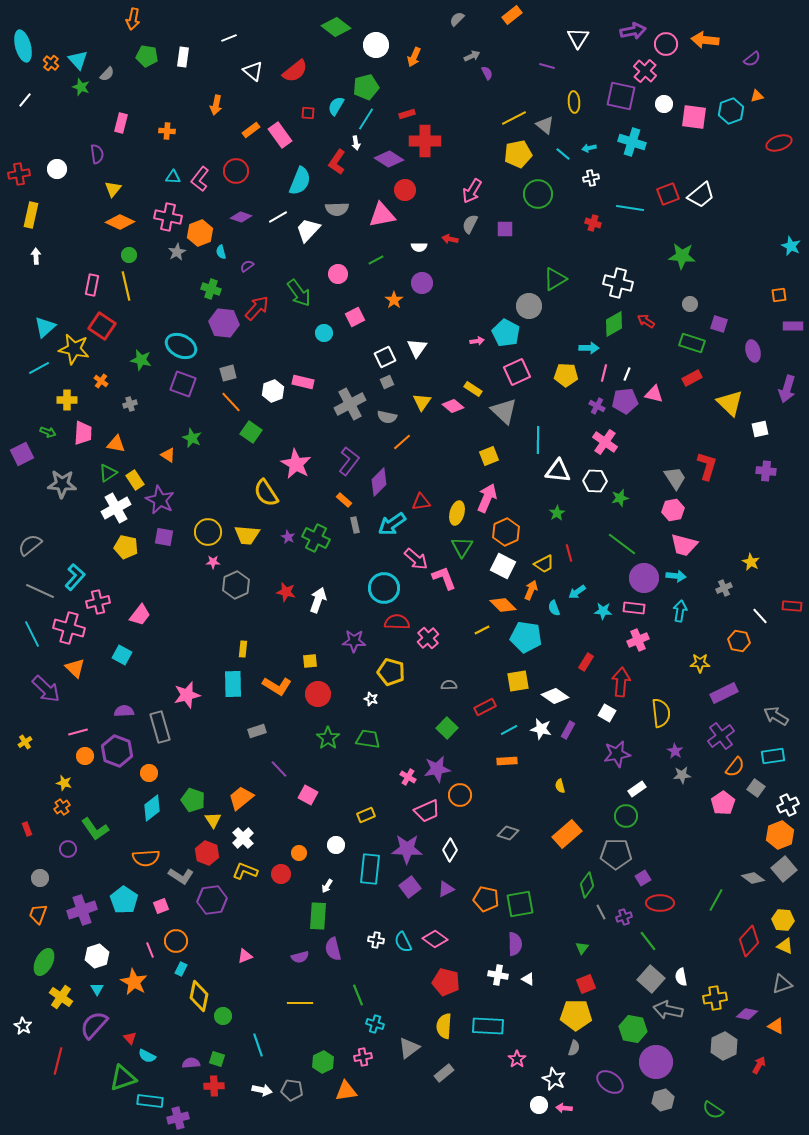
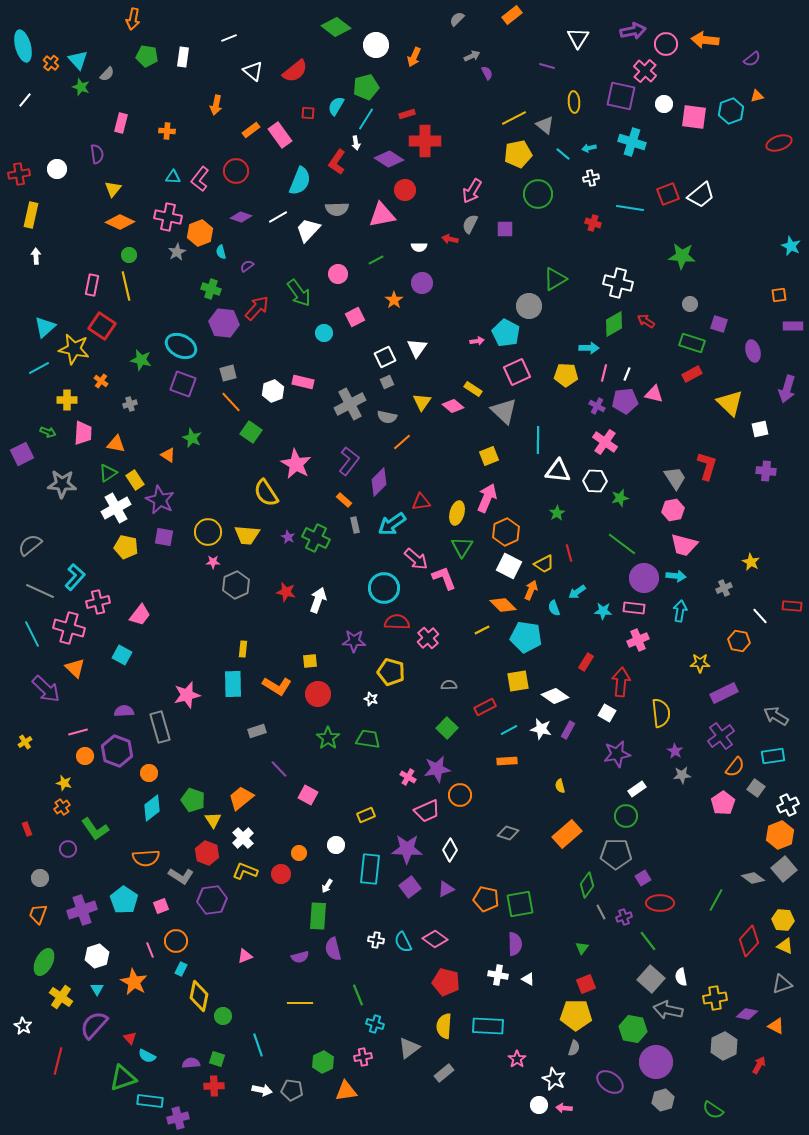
red rectangle at (692, 378): moved 4 px up
white square at (503, 566): moved 6 px right
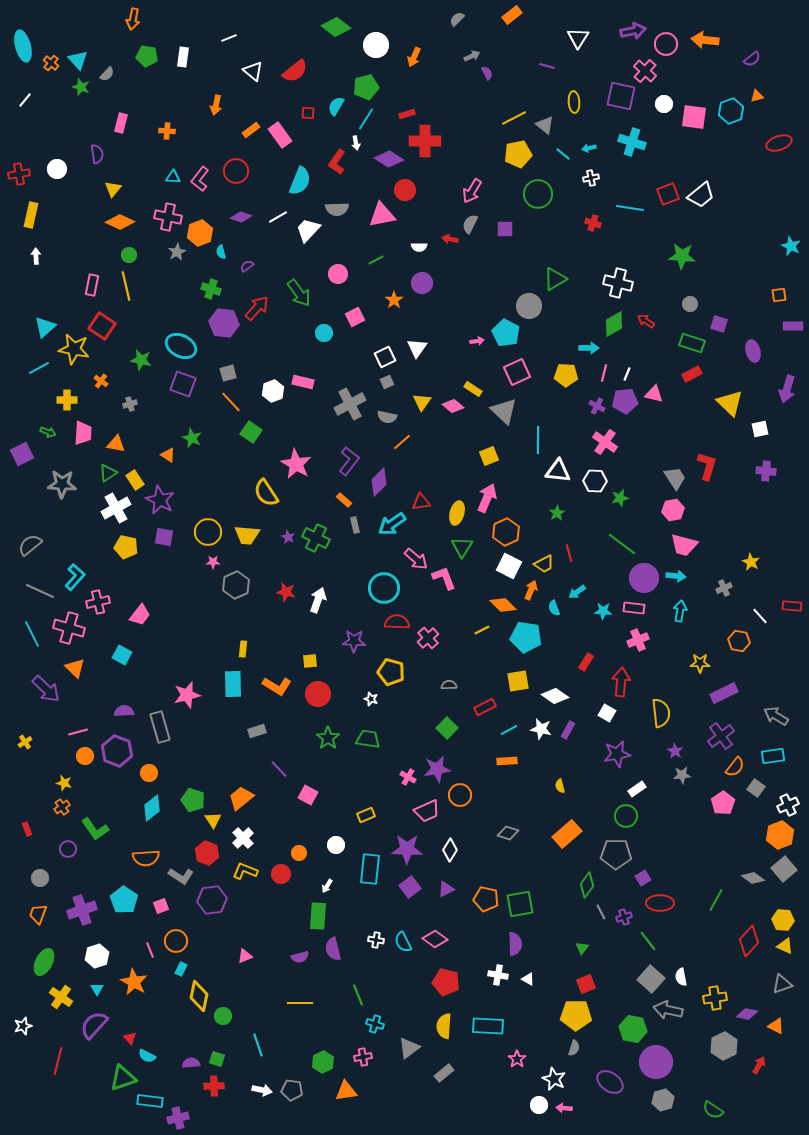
white star at (23, 1026): rotated 24 degrees clockwise
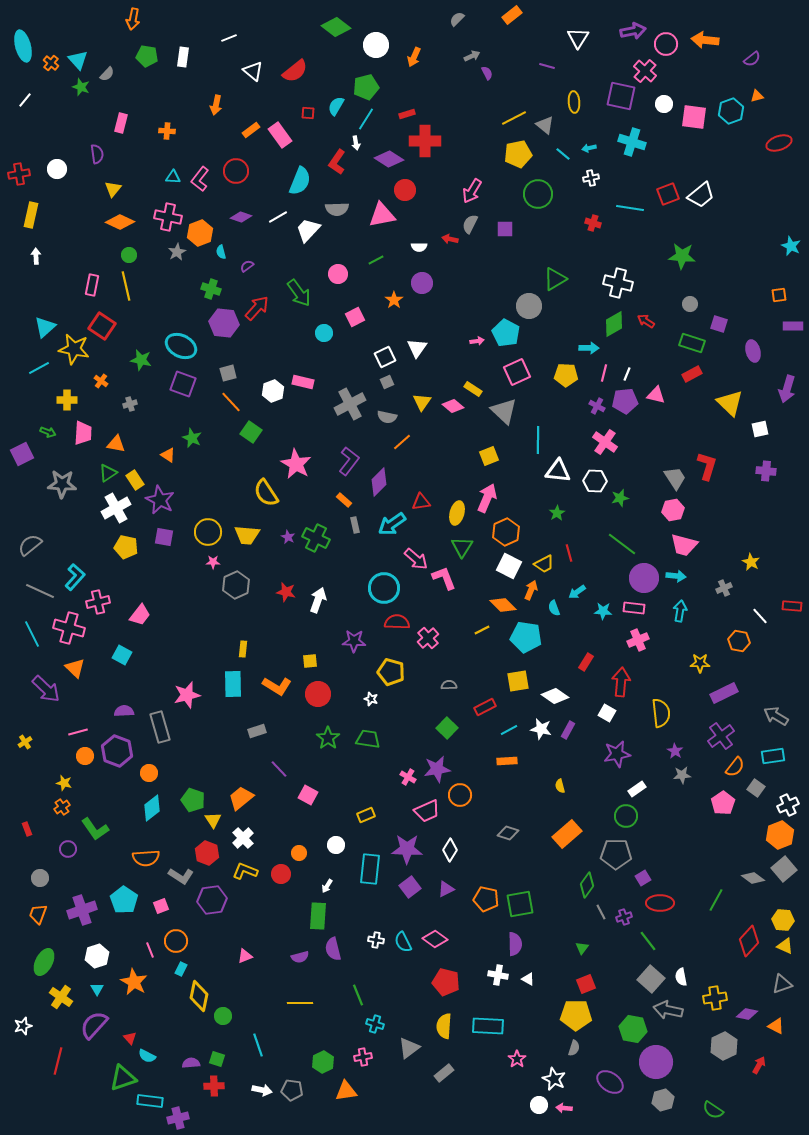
pink triangle at (654, 394): moved 2 px right, 1 px down
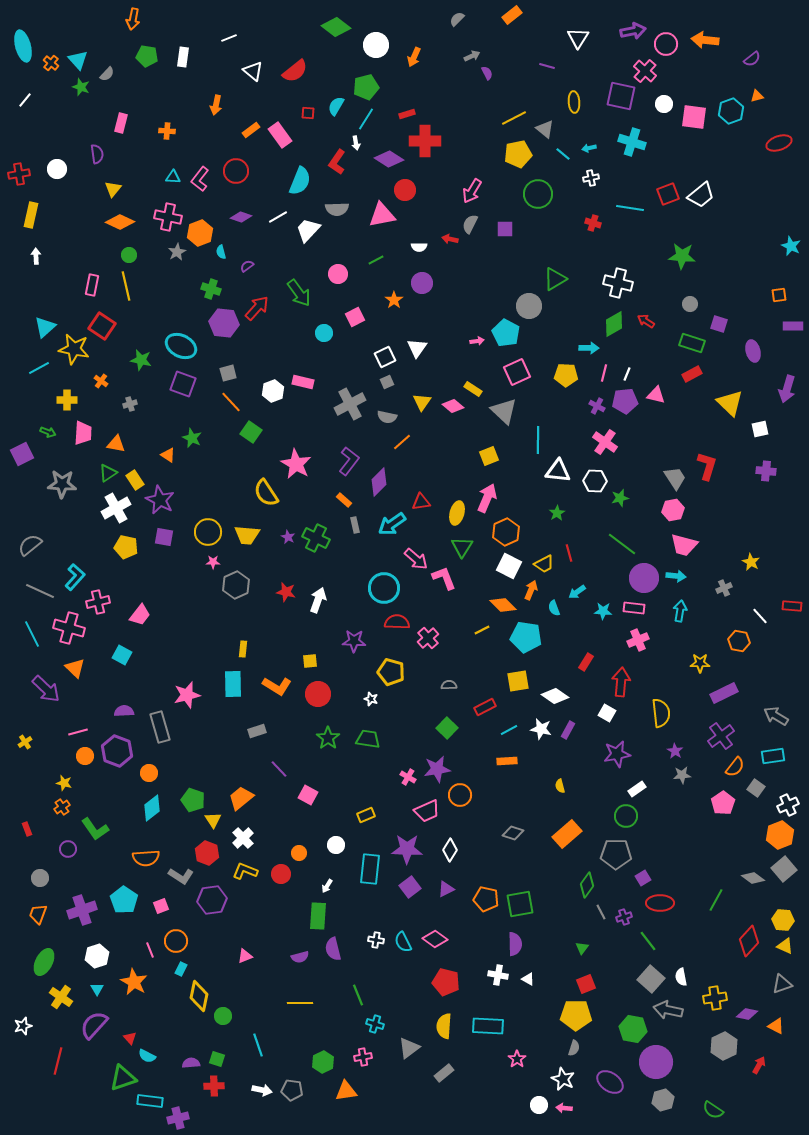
gray triangle at (545, 125): moved 4 px down
gray diamond at (508, 833): moved 5 px right
white star at (554, 1079): moved 9 px right
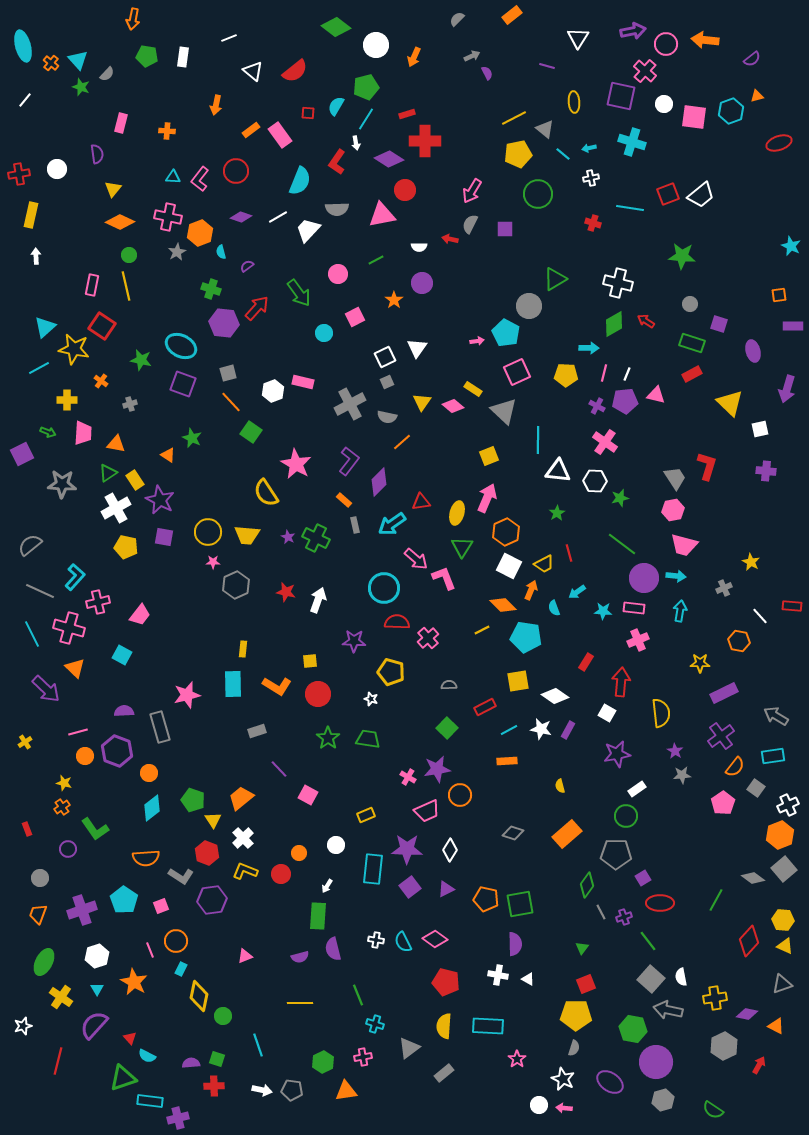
cyan rectangle at (370, 869): moved 3 px right
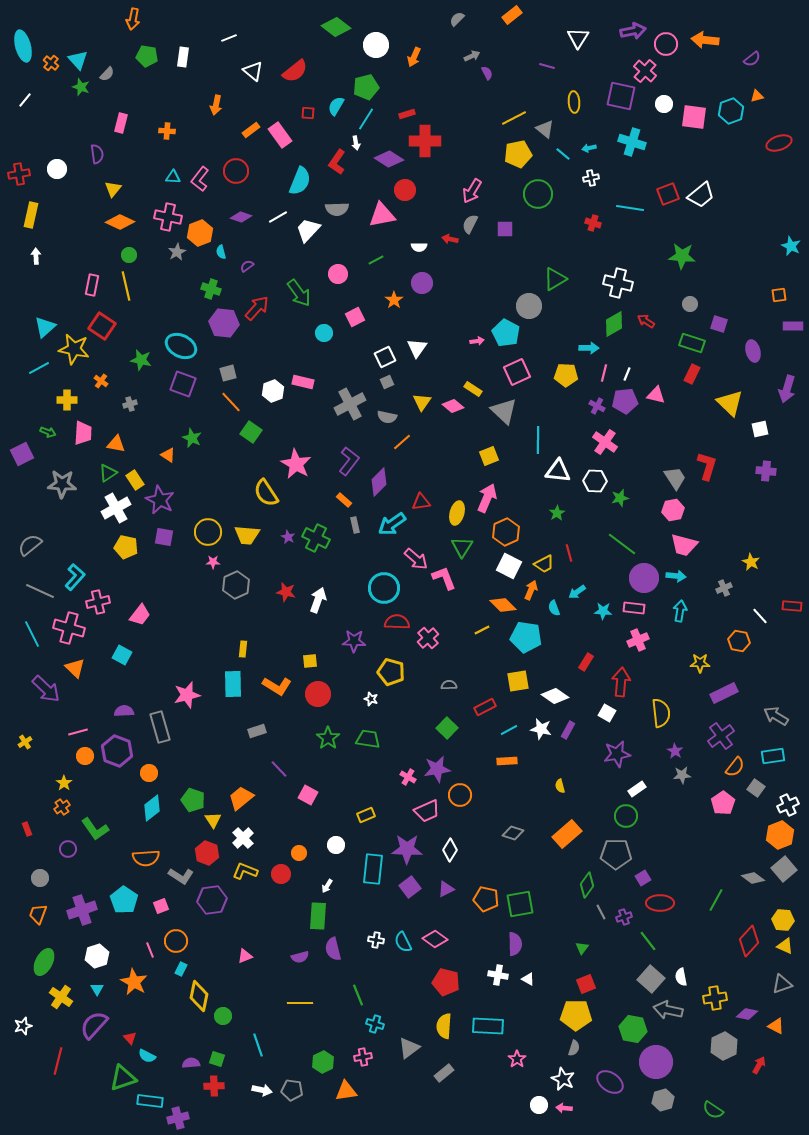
red rectangle at (692, 374): rotated 36 degrees counterclockwise
yellow star at (64, 783): rotated 21 degrees clockwise
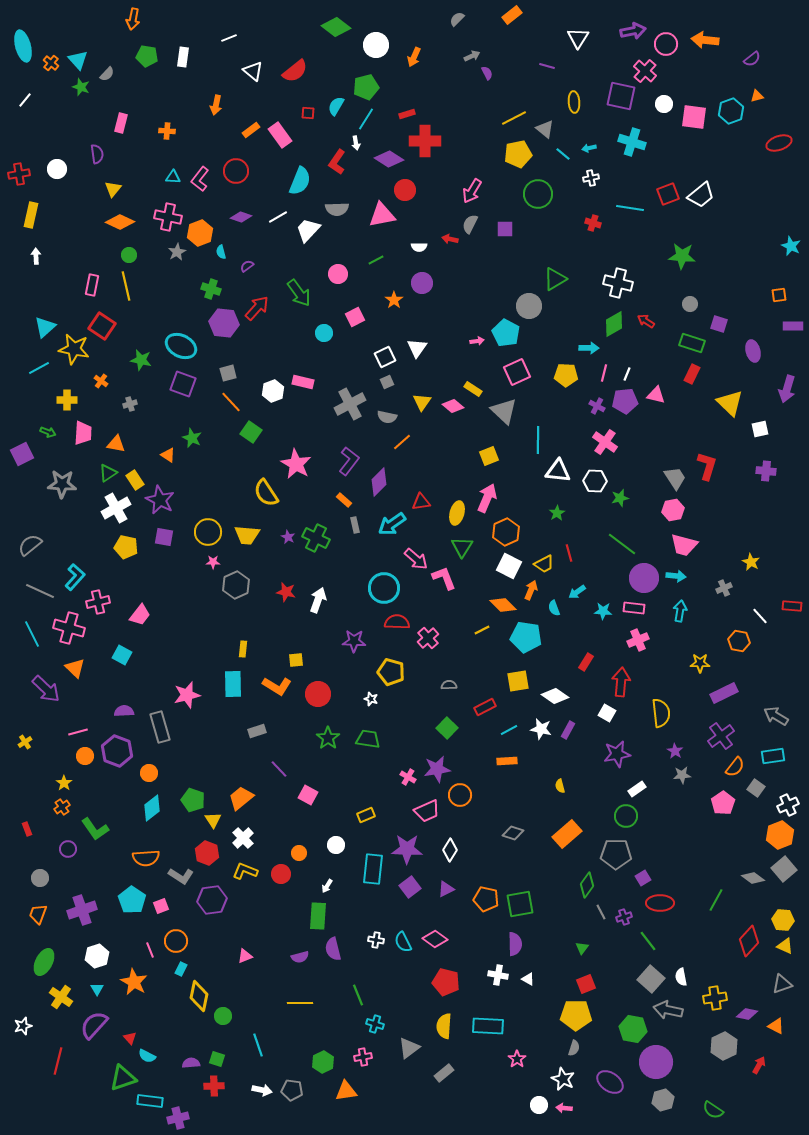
yellow square at (310, 661): moved 14 px left, 1 px up
cyan pentagon at (124, 900): moved 8 px right
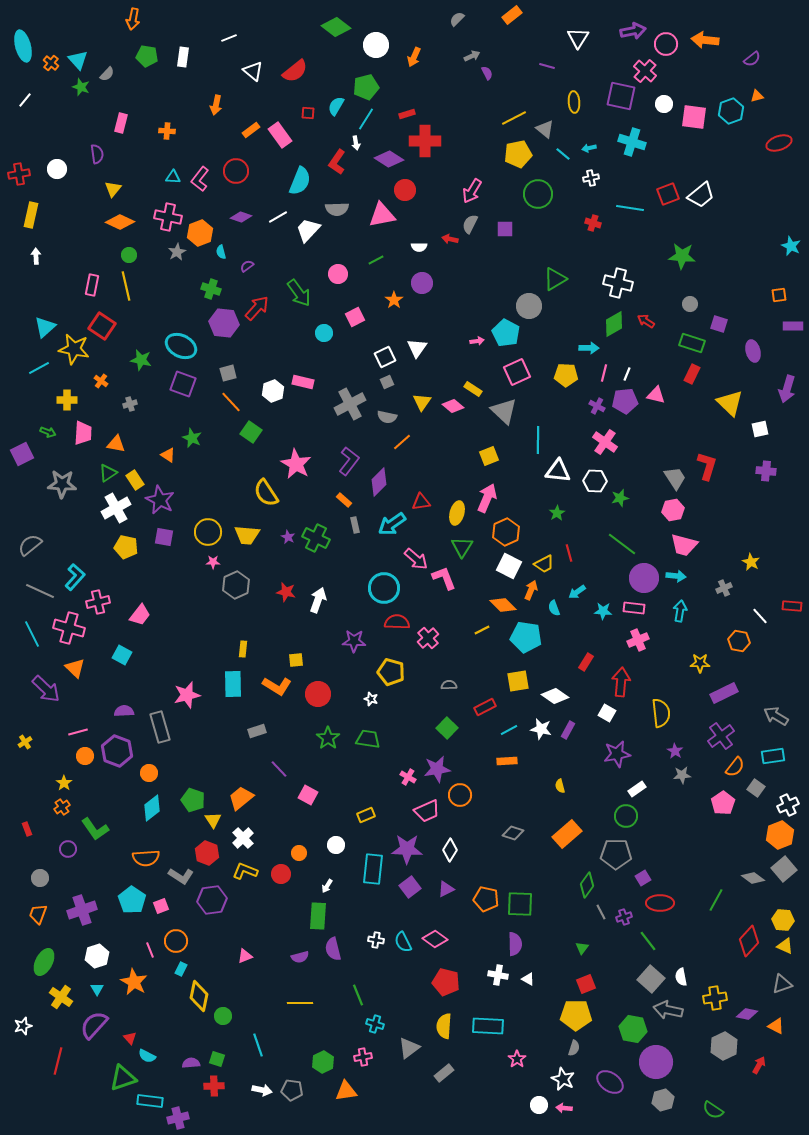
green square at (520, 904): rotated 12 degrees clockwise
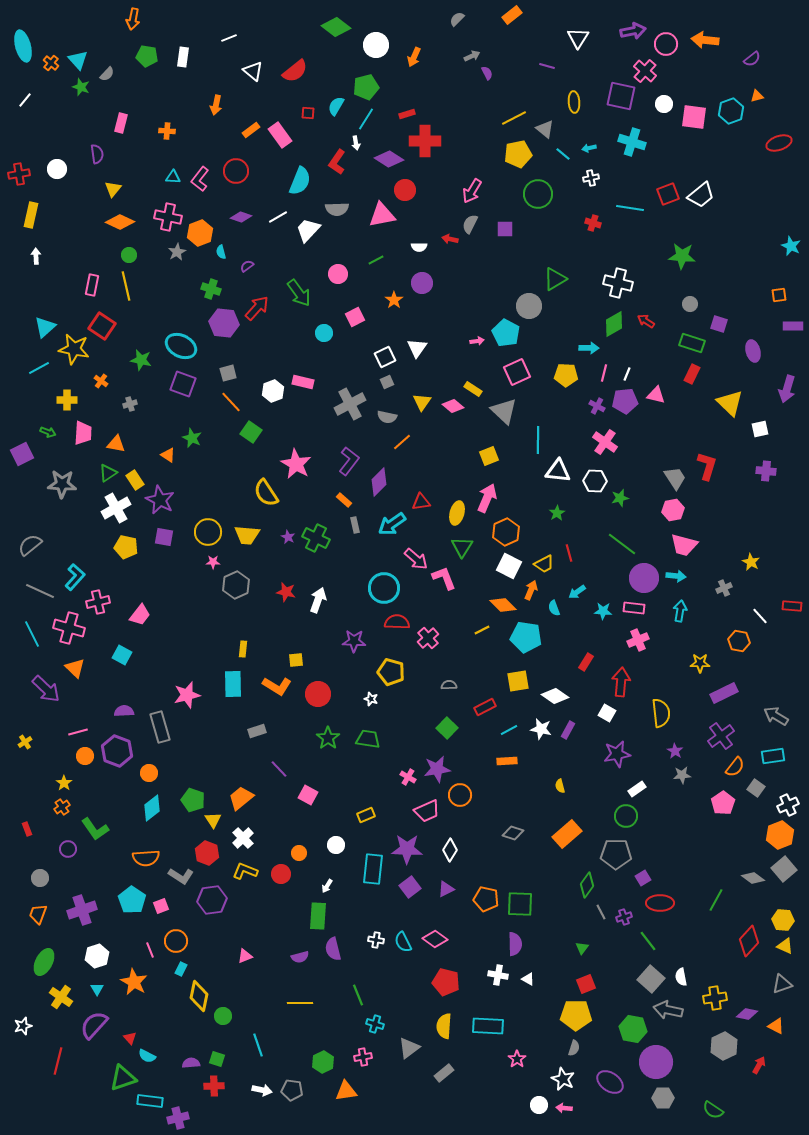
gray hexagon at (663, 1100): moved 2 px up; rotated 15 degrees clockwise
